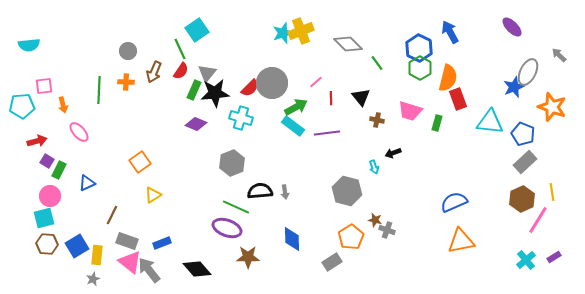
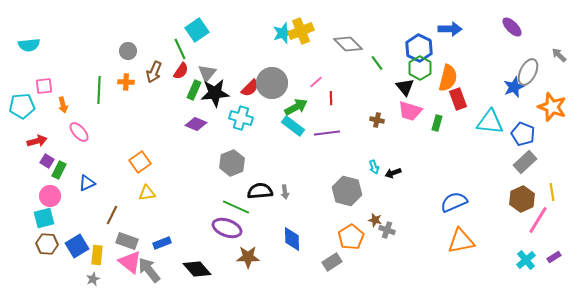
blue arrow at (450, 32): moved 3 px up; rotated 120 degrees clockwise
black triangle at (361, 97): moved 44 px right, 10 px up
black arrow at (393, 153): moved 20 px down
yellow triangle at (153, 195): moved 6 px left, 2 px up; rotated 24 degrees clockwise
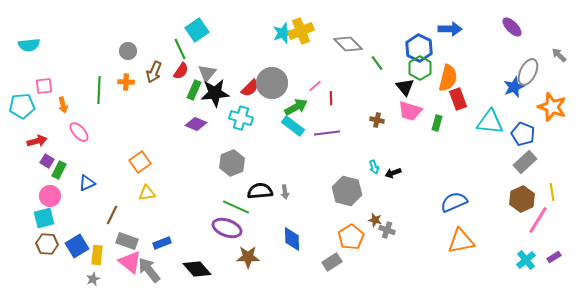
pink line at (316, 82): moved 1 px left, 4 px down
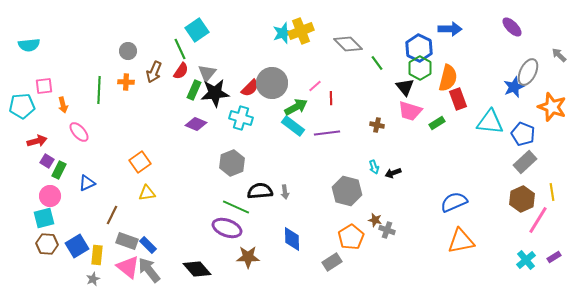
brown cross at (377, 120): moved 5 px down
green rectangle at (437, 123): rotated 42 degrees clockwise
blue rectangle at (162, 243): moved 14 px left, 2 px down; rotated 66 degrees clockwise
pink triangle at (130, 262): moved 2 px left, 5 px down
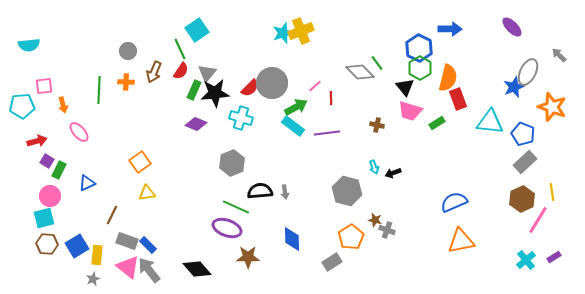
gray diamond at (348, 44): moved 12 px right, 28 px down
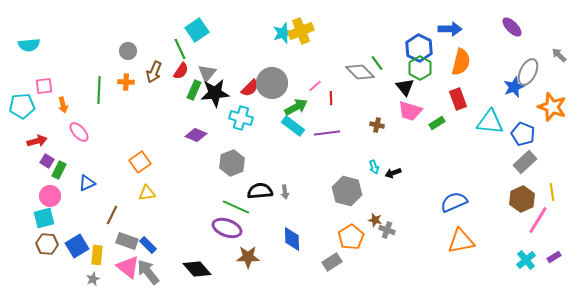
orange semicircle at (448, 78): moved 13 px right, 16 px up
purple diamond at (196, 124): moved 11 px down
gray arrow at (149, 270): moved 1 px left, 2 px down
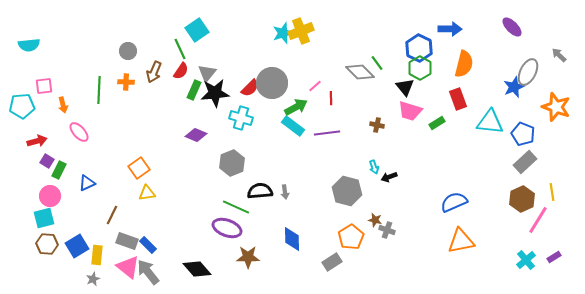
orange semicircle at (461, 62): moved 3 px right, 2 px down
orange star at (552, 107): moved 4 px right
orange square at (140, 162): moved 1 px left, 6 px down
black arrow at (393, 173): moved 4 px left, 4 px down
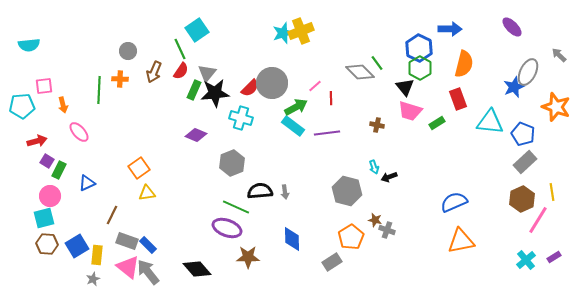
orange cross at (126, 82): moved 6 px left, 3 px up
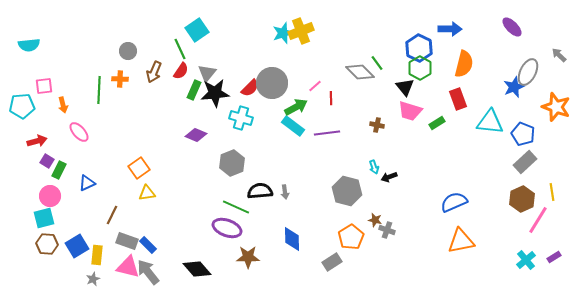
pink triangle at (128, 267): rotated 25 degrees counterclockwise
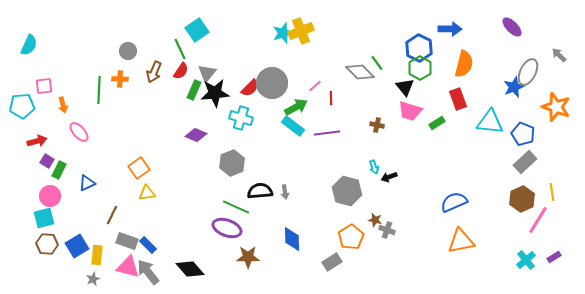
cyan semicircle at (29, 45): rotated 60 degrees counterclockwise
black diamond at (197, 269): moved 7 px left
